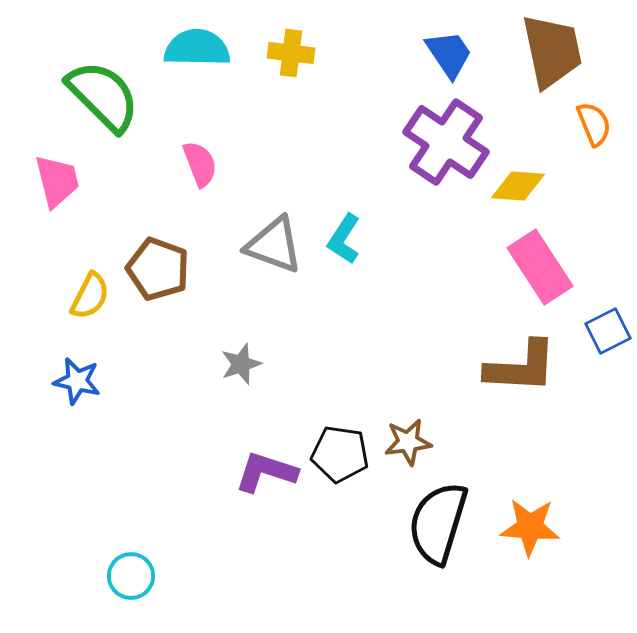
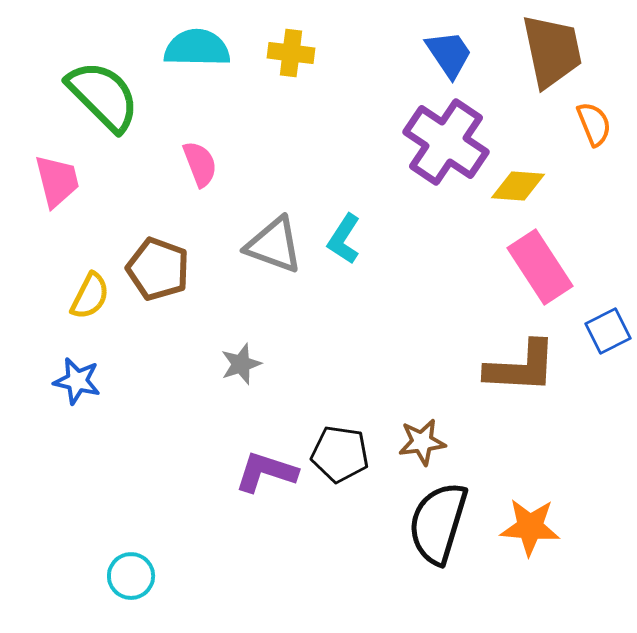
brown star: moved 14 px right
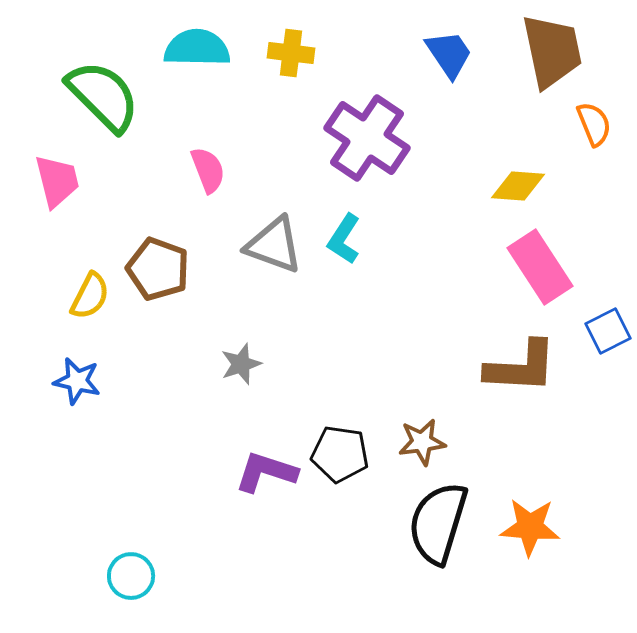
purple cross: moved 79 px left, 4 px up
pink semicircle: moved 8 px right, 6 px down
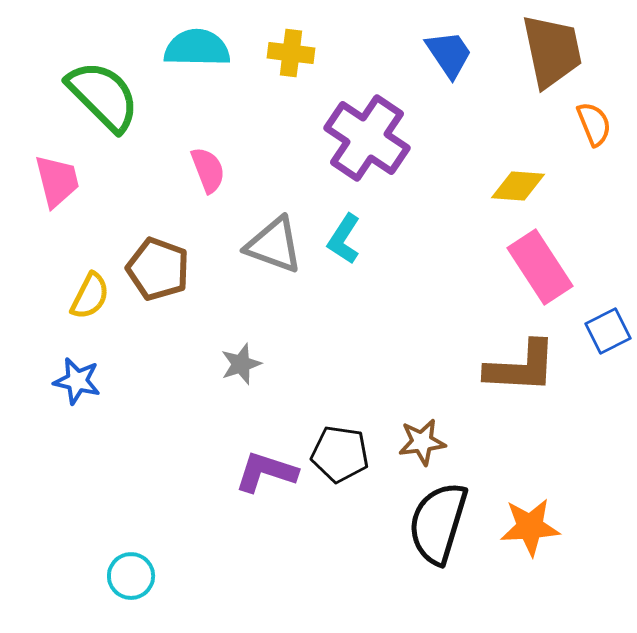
orange star: rotated 8 degrees counterclockwise
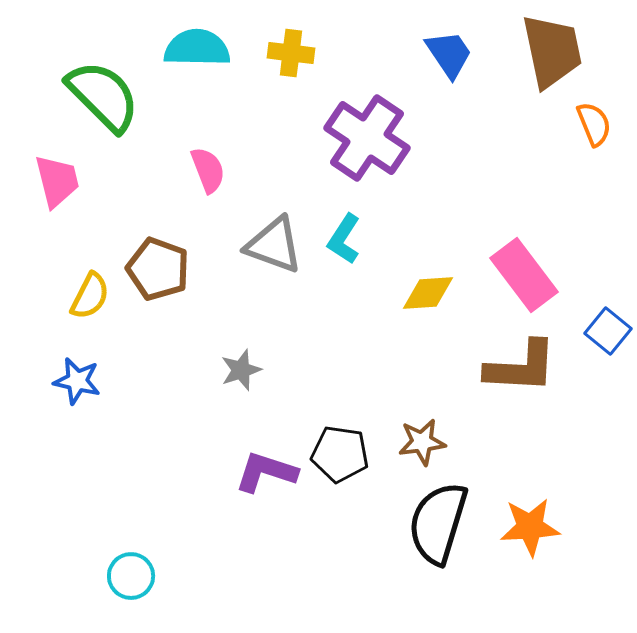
yellow diamond: moved 90 px left, 107 px down; rotated 8 degrees counterclockwise
pink rectangle: moved 16 px left, 8 px down; rotated 4 degrees counterclockwise
blue square: rotated 24 degrees counterclockwise
gray star: moved 6 px down
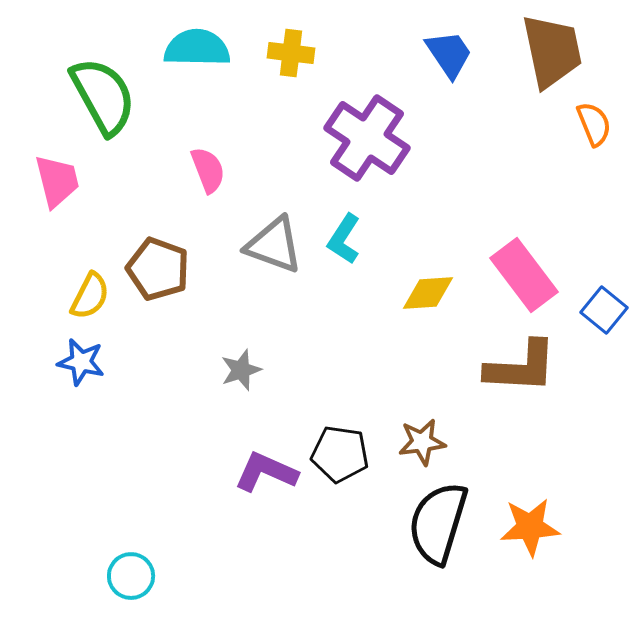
green semicircle: rotated 16 degrees clockwise
blue square: moved 4 px left, 21 px up
blue star: moved 4 px right, 19 px up
purple L-shape: rotated 6 degrees clockwise
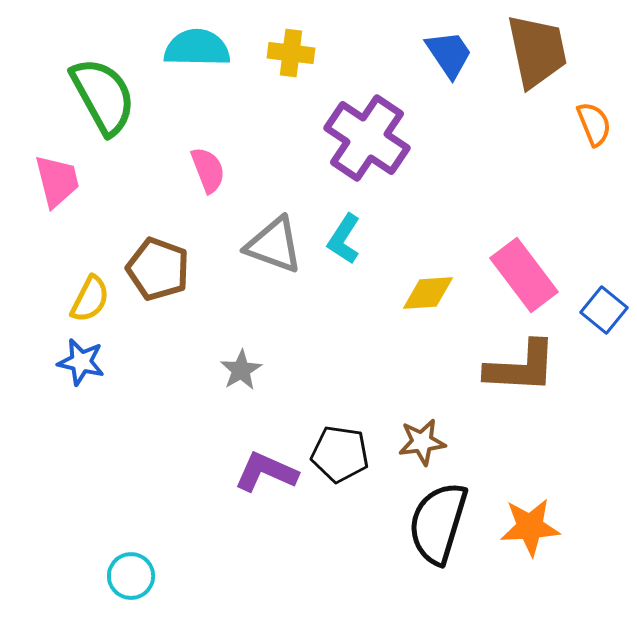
brown trapezoid: moved 15 px left
yellow semicircle: moved 3 px down
gray star: rotated 12 degrees counterclockwise
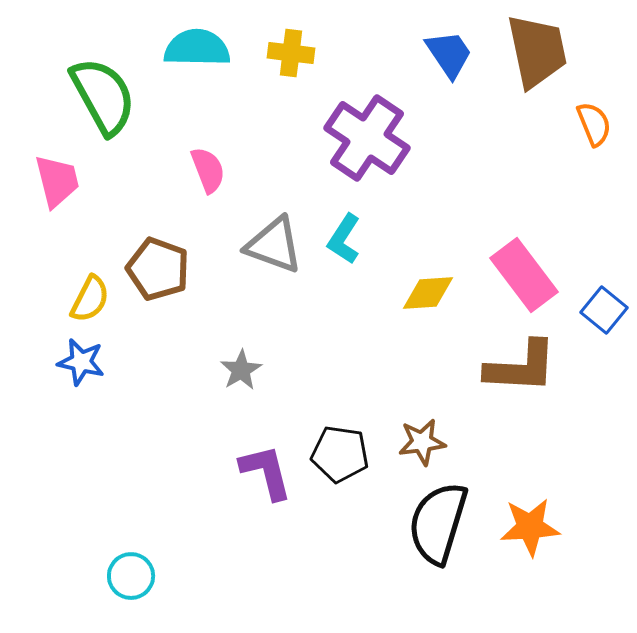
purple L-shape: rotated 52 degrees clockwise
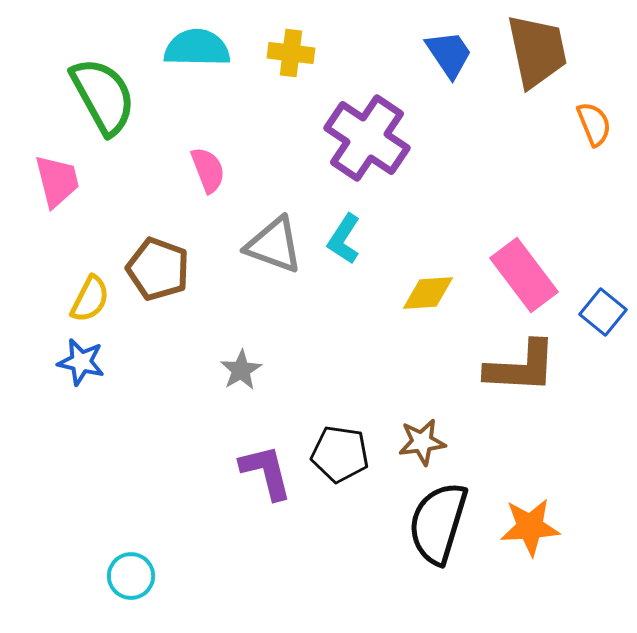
blue square: moved 1 px left, 2 px down
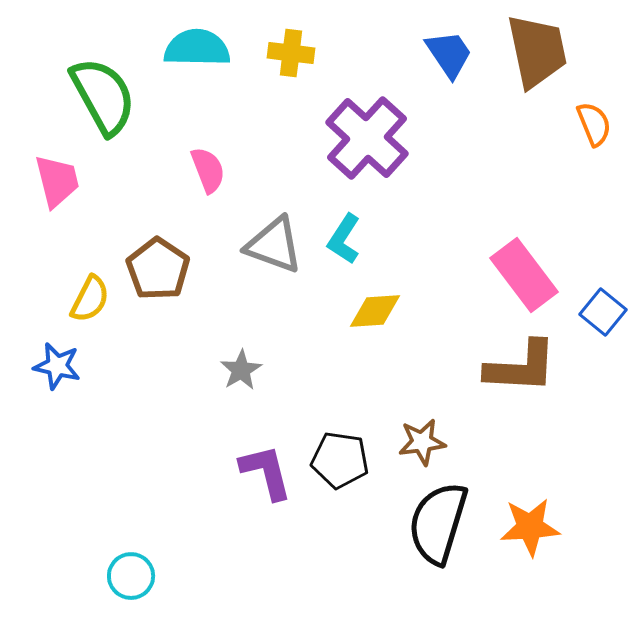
purple cross: rotated 8 degrees clockwise
brown pentagon: rotated 14 degrees clockwise
yellow diamond: moved 53 px left, 18 px down
blue star: moved 24 px left, 4 px down
black pentagon: moved 6 px down
